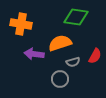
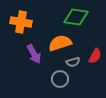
orange cross: moved 2 px up
purple arrow: rotated 126 degrees counterclockwise
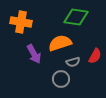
gray circle: moved 1 px right
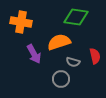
orange semicircle: moved 1 px left, 1 px up
red semicircle: rotated 42 degrees counterclockwise
gray semicircle: rotated 32 degrees clockwise
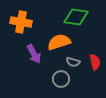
red semicircle: moved 6 px down
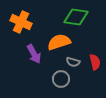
orange cross: rotated 15 degrees clockwise
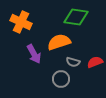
red semicircle: rotated 98 degrees counterclockwise
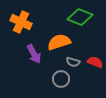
green diamond: moved 4 px right; rotated 15 degrees clockwise
red semicircle: rotated 42 degrees clockwise
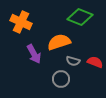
gray semicircle: moved 1 px up
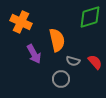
green diamond: moved 10 px right; rotated 40 degrees counterclockwise
orange semicircle: moved 2 px left, 2 px up; rotated 95 degrees clockwise
red semicircle: rotated 28 degrees clockwise
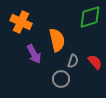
gray semicircle: rotated 88 degrees counterclockwise
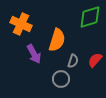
orange cross: moved 2 px down
orange semicircle: rotated 30 degrees clockwise
red semicircle: moved 2 px up; rotated 98 degrees counterclockwise
